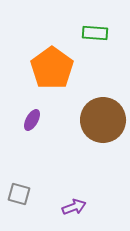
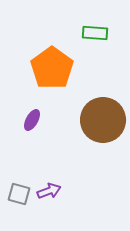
purple arrow: moved 25 px left, 16 px up
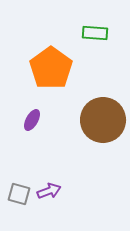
orange pentagon: moved 1 px left
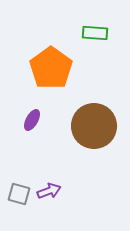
brown circle: moved 9 px left, 6 px down
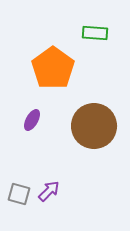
orange pentagon: moved 2 px right
purple arrow: rotated 25 degrees counterclockwise
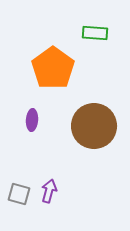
purple ellipse: rotated 25 degrees counterclockwise
purple arrow: rotated 30 degrees counterclockwise
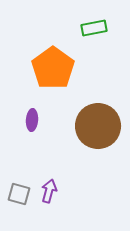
green rectangle: moved 1 px left, 5 px up; rotated 15 degrees counterclockwise
brown circle: moved 4 px right
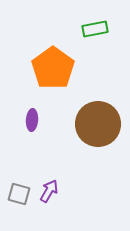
green rectangle: moved 1 px right, 1 px down
brown circle: moved 2 px up
purple arrow: rotated 15 degrees clockwise
